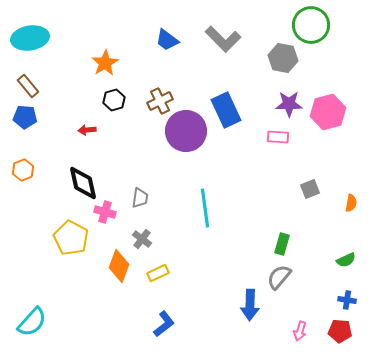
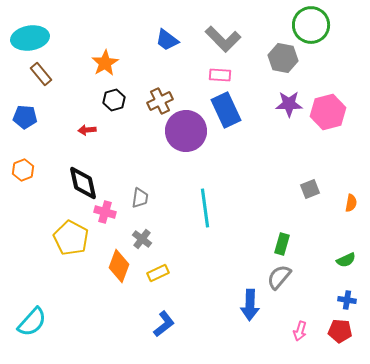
brown rectangle: moved 13 px right, 12 px up
pink rectangle: moved 58 px left, 62 px up
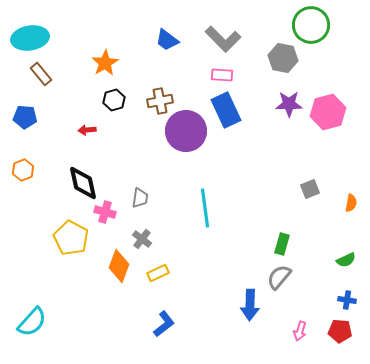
pink rectangle: moved 2 px right
brown cross: rotated 15 degrees clockwise
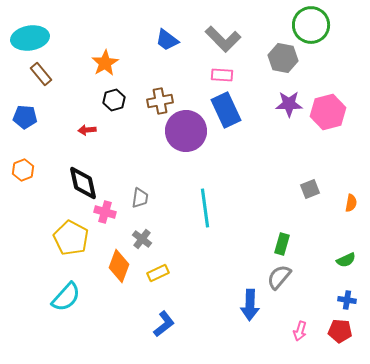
cyan semicircle: moved 34 px right, 25 px up
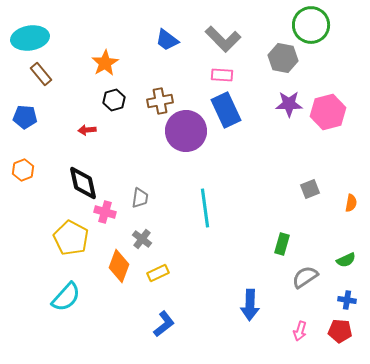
gray semicircle: moved 26 px right; rotated 16 degrees clockwise
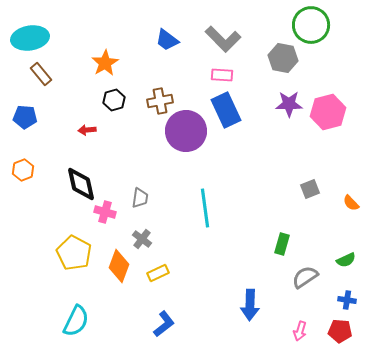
black diamond: moved 2 px left, 1 px down
orange semicircle: rotated 126 degrees clockwise
yellow pentagon: moved 3 px right, 15 px down
cyan semicircle: moved 10 px right, 24 px down; rotated 16 degrees counterclockwise
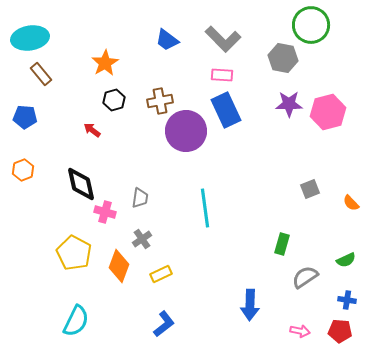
red arrow: moved 5 px right; rotated 42 degrees clockwise
gray cross: rotated 18 degrees clockwise
yellow rectangle: moved 3 px right, 1 px down
pink arrow: rotated 96 degrees counterclockwise
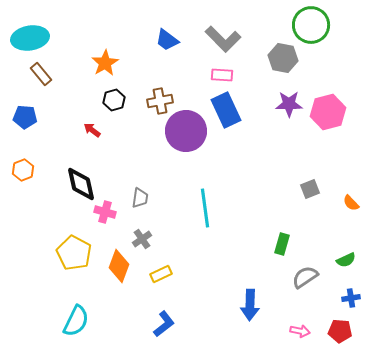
blue cross: moved 4 px right, 2 px up; rotated 18 degrees counterclockwise
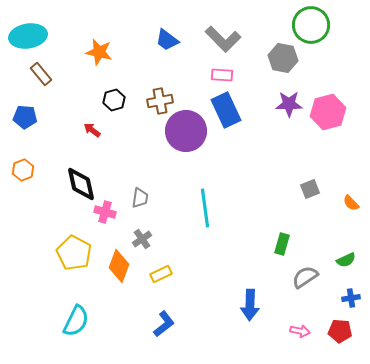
cyan ellipse: moved 2 px left, 2 px up
orange star: moved 6 px left, 11 px up; rotated 28 degrees counterclockwise
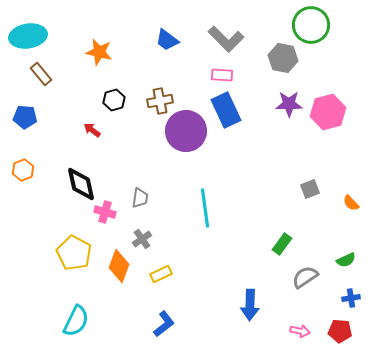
gray L-shape: moved 3 px right
green rectangle: rotated 20 degrees clockwise
